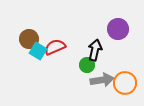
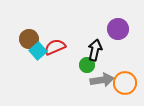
cyan square: rotated 18 degrees clockwise
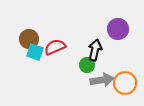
cyan square: moved 3 px left, 1 px down; rotated 30 degrees counterclockwise
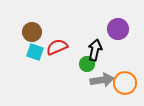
brown circle: moved 3 px right, 7 px up
red semicircle: moved 2 px right
green circle: moved 1 px up
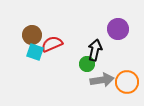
brown circle: moved 3 px down
red semicircle: moved 5 px left, 3 px up
orange circle: moved 2 px right, 1 px up
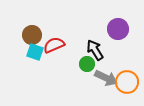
red semicircle: moved 2 px right, 1 px down
black arrow: rotated 45 degrees counterclockwise
gray arrow: moved 4 px right, 2 px up; rotated 35 degrees clockwise
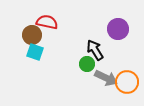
red semicircle: moved 7 px left, 23 px up; rotated 35 degrees clockwise
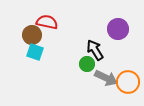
orange circle: moved 1 px right
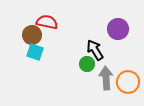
gray arrow: rotated 120 degrees counterclockwise
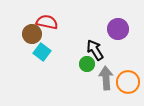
brown circle: moved 1 px up
cyan square: moved 7 px right; rotated 18 degrees clockwise
